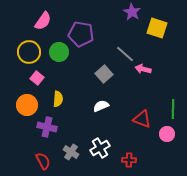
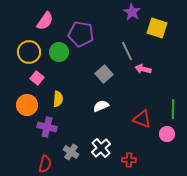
pink semicircle: moved 2 px right
gray line: moved 2 px right, 3 px up; rotated 24 degrees clockwise
white cross: moved 1 px right; rotated 12 degrees counterclockwise
red semicircle: moved 2 px right, 3 px down; rotated 42 degrees clockwise
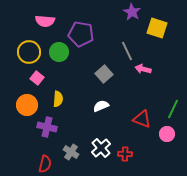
pink semicircle: rotated 60 degrees clockwise
green line: rotated 24 degrees clockwise
red cross: moved 4 px left, 6 px up
